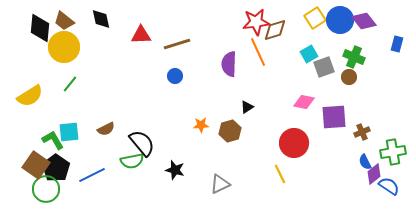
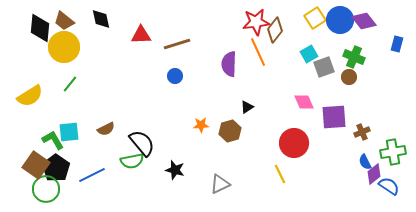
brown diamond at (275, 30): rotated 35 degrees counterclockwise
pink diamond at (304, 102): rotated 55 degrees clockwise
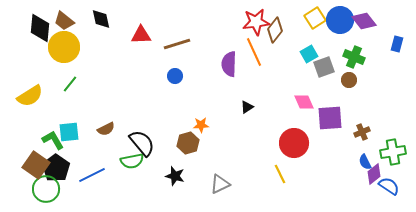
orange line at (258, 52): moved 4 px left
brown circle at (349, 77): moved 3 px down
purple square at (334, 117): moved 4 px left, 1 px down
brown hexagon at (230, 131): moved 42 px left, 12 px down
black star at (175, 170): moved 6 px down
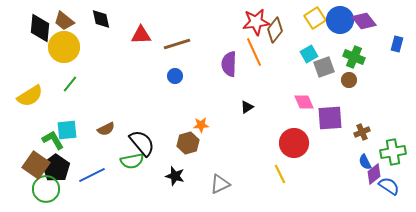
cyan square at (69, 132): moved 2 px left, 2 px up
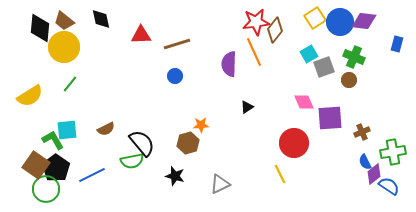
blue circle at (340, 20): moved 2 px down
purple diamond at (364, 21): rotated 45 degrees counterclockwise
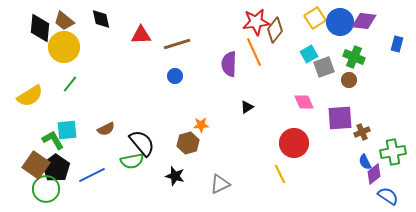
purple square at (330, 118): moved 10 px right
blue semicircle at (389, 186): moved 1 px left, 10 px down
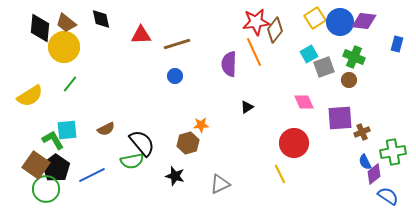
brown trapezoid at (64, 21): moved 2 px right, 2 px down
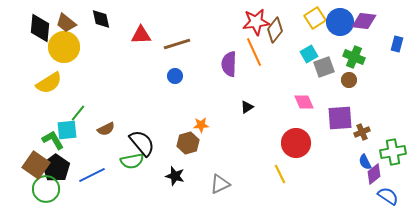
green line at (70, 84): moved 8 px right, 29 px down
yellow semicircle at (30, 96): moved 19 px right, 13 px up
red circle at (294, 143): moved 2 px right
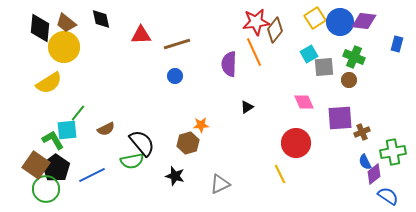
gray square at (324, 67): rotated 15 degrees clockwise
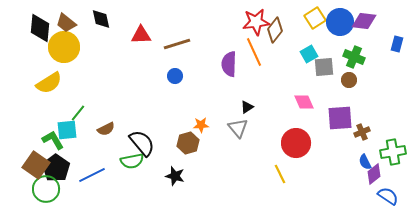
gray triangle at (220, 184): moved 18 px right, 56 px up; rotated 45 degrees counterclockwise
